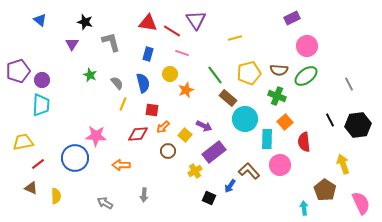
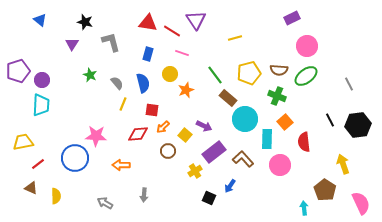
brown L-shape at (249, 171): moved 6 px left, 12 px up
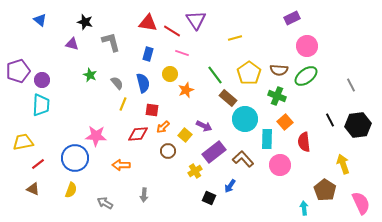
purple triangle at (72, 44): rotated 48 degrees counterclockwise
yellow pentagon at (249, 73): rotated 20 degrees counterclockwise
gray line at (349, 84): moved 2 px right, 1 px down
brown triangle at (31, 188): moved 2 px right, 1 px down
yellow semicircle at (56, 196): moved 15 px right, 6 px up; rotated 21 degrees clockwise
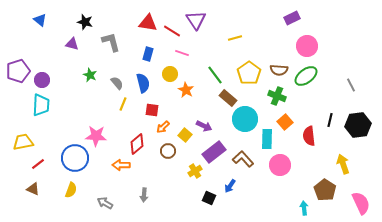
orange star at (186, 90): rotated 21 degrees counterclockwise
black line at (330, 120): rotated 40 degrees clockwise
red diamond at (138, 134): moved 1 px left, 10 px down; rotated 35 degrees counterclockwise
red semicircle at (304, 142): moved 5 px right, 6 px up
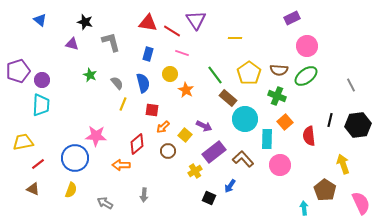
yellow line at (235, 38): rotated 16 degrees clockwise
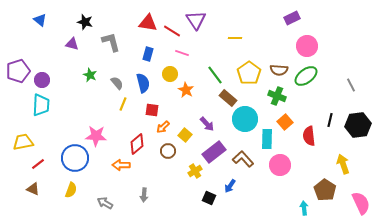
purple arrow at (204, 126): moved 3 px right, 2 px up; rotated 21 degrees clockwise
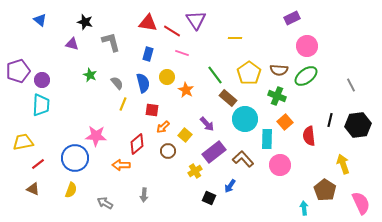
yellow circle at (170, 74): moved 3 px left, 3 px down
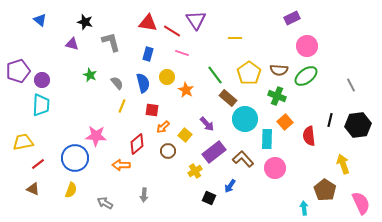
yellow line at (123, 104): moved 1 px left, 2 px down
pink circle at (280, 165): moved 5 px left, 3 px down
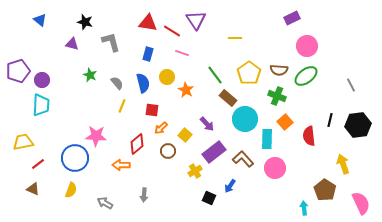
orange arrow at (163, 127): moved 2 px left, 1 px down
